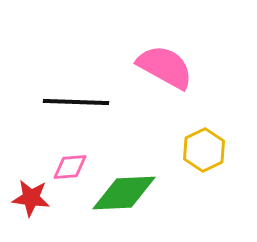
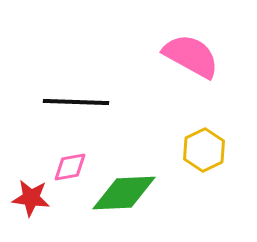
pink semicircle: moved 26 px right, 11 px up
pink diamond: rotated 6 degrees counterclockwise
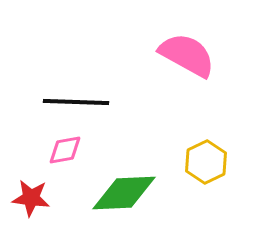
pink semicircle: moved 4 px left, 1 px up
yellow hexagon: moved 2 px right, 12 px down
pink diamond: moved 5 px left, 17 px up
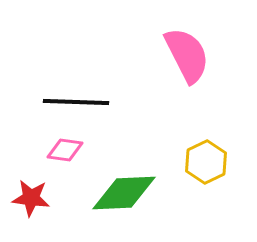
pink semicircle: rotated 34 degrees clockwise
pink diamond: rotated 18 degrees clockwise
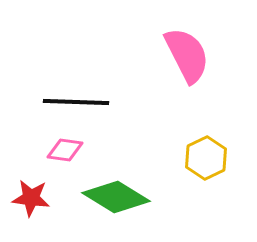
yellow hexagon: moved 4 px up
green diamond: moved 8 px left, 4 px down; rotated 34 degrees clockwise
